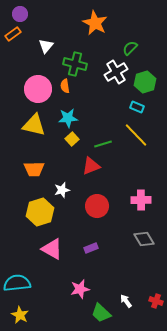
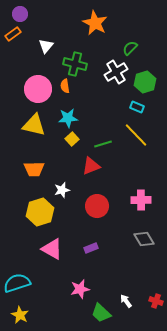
cyan semicircle: rotated 12 degrees counterclockwise
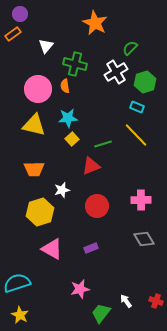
green trapezoid: rotated 85 degrees clockwise
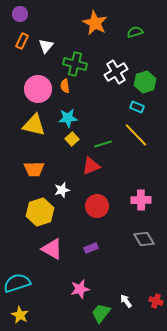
orange rectangle: moved 9 px right, 7 px down; rotated 28 degrees counterclockwise
green semicircle: moved 5 px right, 16 px up; rotated 28 degrees clockwise
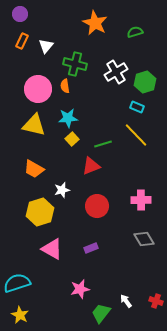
orange trapezoid: rotated 30 degrees clockwise
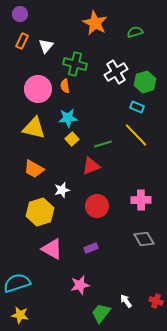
yellow triangle: moved 3 px down
pink star: moved 4 px up
yellow star: rotated 18 degrees counterclockwise
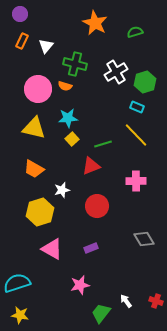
orange semicircle: rotated 64 degrees counterclockwise
pink cross: moved 5 px left, 19 px up
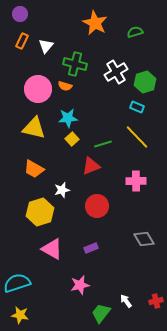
yellow line: moved 1 px right, 2 px down
red cross: rotated 32 degrees counterclockwise
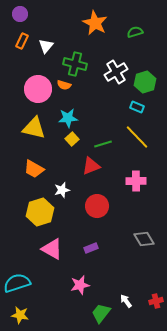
orange semicircle: moved 1 px left, 1 px up
